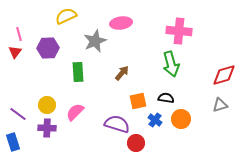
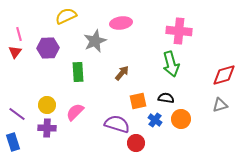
purple line: moved 1 px left
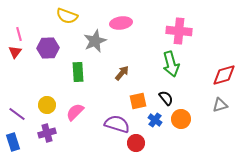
yellow semicircle: moved 1 px right; rotated 135 degrees counterclockwise
black semicircle: rotated 42 degrees clockwise
purple cross: moved 5 px down; rotated 18 degrees counterclockwise
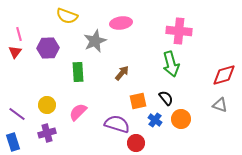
gray triangle: rotated 35 degrees clockwise
pink semicircle: moved 3 px right
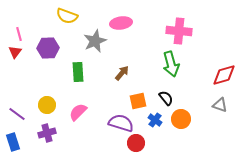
purple semicircle: moved 4 px right, 1 px up
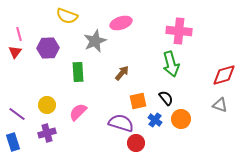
pink ellipse: rotated 10 degrees counterclockwise
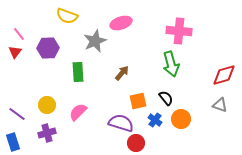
pink line: rotated 24 degrees counterclockwise
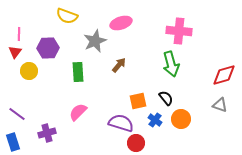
pink line: rotated 40 degrees clockwise
brown arrow: moved 3 px left, 8 px up
yellow circle: moved 18 px left, 34 px up
